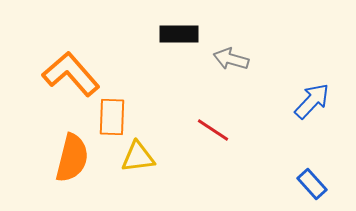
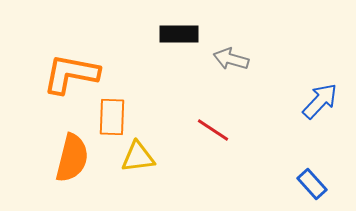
orange L-shape: rotated 38 degrees counterclockwise
blue arrow: moved 8 px right
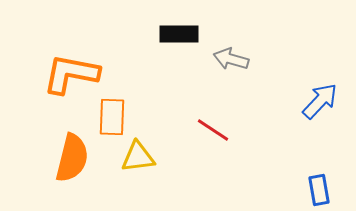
blue rectangle: moved 7 px right, 6 px down; rotated 32 degrees clockwise
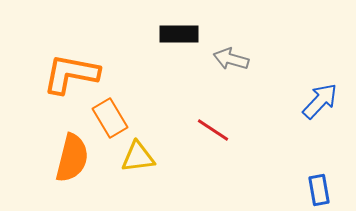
orange rectangle: moved 2 px left, 1 px down; rotated 33 degrees counterclockwise
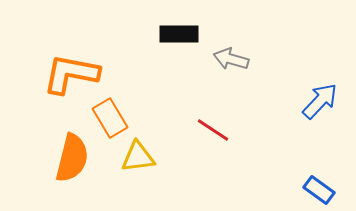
blue rectangle: rotated 44 degrees counterclockwise
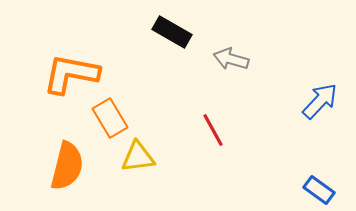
black rectangle: moved 7 px left, 2 px up; rotated 30 degrees clockwise
red line: rotated 28 degrees clockwise
orange semicircle: moved 5 px left, 8 px down
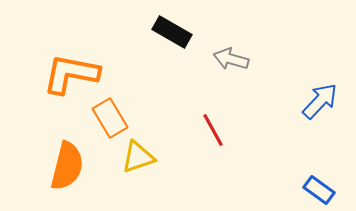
yellow triangle: rotated 12 degrees counterclockwise
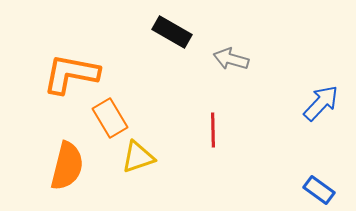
blue arrow: moved 1 px right, 2 px down
red line: rotated 28 degrees clockwise
